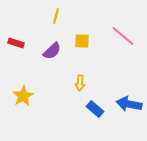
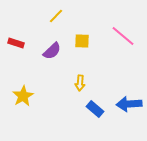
yellow line: rotated 28 degrees clockwise
blue arrow: rotated 15 degrees counterclockwise
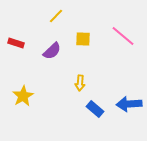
yellow square: moved 1 px right, 2 px up
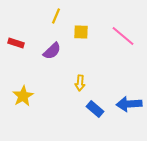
yellow line: rotated 21 degrees counterclockwise
yellow square: moved 2 px left, 7 px up
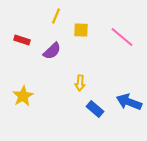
yellow square: moved 2 px up
pink line: moved 1 px left, 1 px down
red rectangle: moved 6 px right, 3 px up
blue arrow: moved 2 px up; rotated 25 degrees clockwise
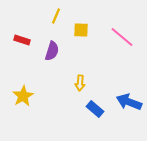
purple semicircle: rotated 30 degrees counterclockwise
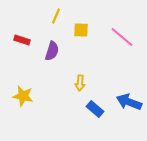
yellow star: rotated 30 degrees counterclockwise
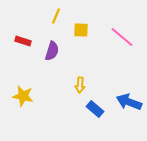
red rectangle: moved 1 px right, 1 px down
yellow arrow: moved 2 px down
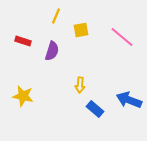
yellow square: rotated 14 degrees counterclockwise
blue arrow: moved 2 px up
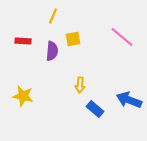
yellow line: moved 3 px left
yellow square: moved 8 px left, 9 px down
red rectangle: rotated 14 degrees counterclockwise
purple semicircle: rotated 12 degrees counterclockwise
